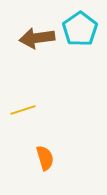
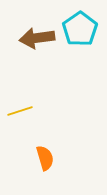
yellow line: moved 3 px left, 1 px down
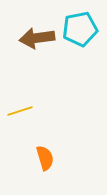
cyan pentagon: rotated 24 degrees clockwise
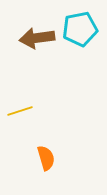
orange semicircle: moved 1 px right
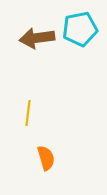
yellow line: moved 8 px right, 2 px down; rotated 65 degrees counterclockwise
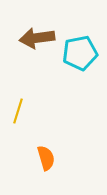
cyan pentagon: moved 24 px down
yellow line: moved 10 px left, 2 px up; rotated 10 degrees clockwise
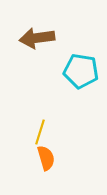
cyan pentagon: moved 1 px right, 18 px down; rotated 20 degrees clockwise
yellow line: moved 22 px right, 21 px down
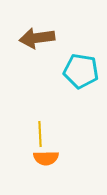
yellow line: moved 2 px down; rotated 20 degrees counterclockwise
orange semicircle: rotated 105 degrees clockwise
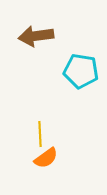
brown arrow: moved 1 px left, 2 px up
orange semicircle: rotated 35 degrees counterclockwise
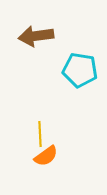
cyan pentagon: moved 1 px left, 1 px up
orange semicircle: moved 2 px up
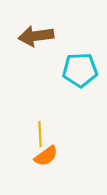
cyan pentagon: rotated 12 degrees counterclockwise
